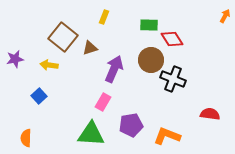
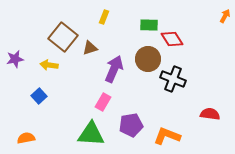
brown circle: moved 3 px left, 1 px up
orange semicircle: rotated 78 degrees clockwise
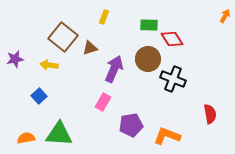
red semicircle: rotated 72 degrees clockwise
green triangle: moved 32 px left
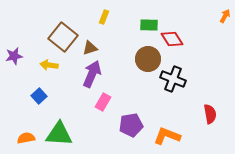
purple star: moved 1 px left, 3 px up
purple arrow: moved 22 px left, 5 px down
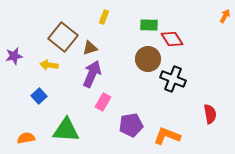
green triangle: moved 7 px right, 4 px up
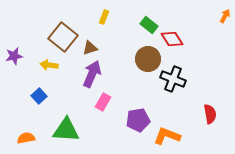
green rectangle: rotated 36 degrees clockwise
purple pentagon: moved 7 px right, 5 px up
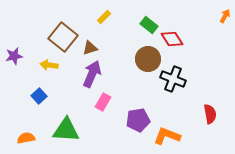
yellow rectangle: rotated 24 degrees clockwise
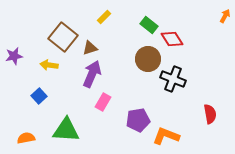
orange L-shape: moved 1 px left
